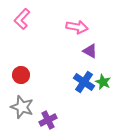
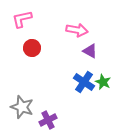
pink L-shape: rotated 35 degrees clockwise
pink arrow: moved 3 px down
red circle: moved 11 px right, 27 px up
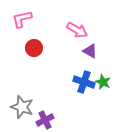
pink arrow: rotated 20 degrees clockwise
red circle: moved 2 px right
blue cross: rotated 15 degrees counterclockwise
purple cross: moved 3 px left
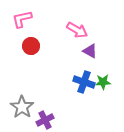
red circle: moved 3 px left, 2 px up
green star: rotated 28 degrees counterclockwise
gray star: rotated 15 degrees clockwise
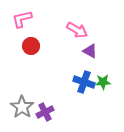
purple cross: moved 8 px up
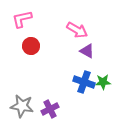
purple triangle: moved 3 px left
gray star: moved 1 px up; rotated 25 degrees counterclockwise
purple cross: moved 5 px right, 3 px up
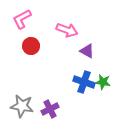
pink L-shape: rotated 15 degrees counterclockwise
pink arrow: moved 10 px left; rotated 10 degrees counterclockwise
green star: rotated 14 degrees clockwise
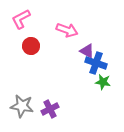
pink L-shape: moved 1 px left
blue cross: moved 12 px right, 19 px up
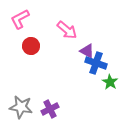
pink L-shape: moved 1 px left
pink arrow: rotated 20 degrees clockwise
green star: moved 7 px right; rotated 21 degrees clockwise
gray star: moved 1 px left, 1 px down
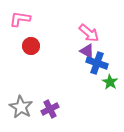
pink L-shape: rotated 35 degrees clockwise
pink arrow: moved 22 px right, 3 px down
blue cross: moved 1 px right
gray star: rotated 20 degrees clockwise
